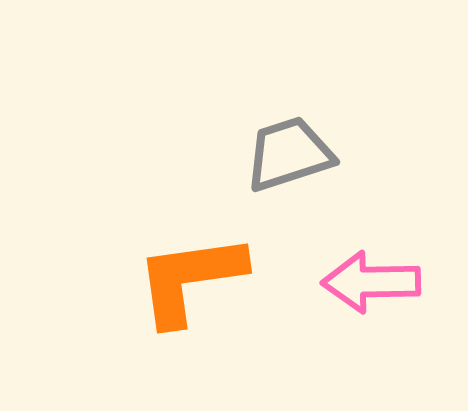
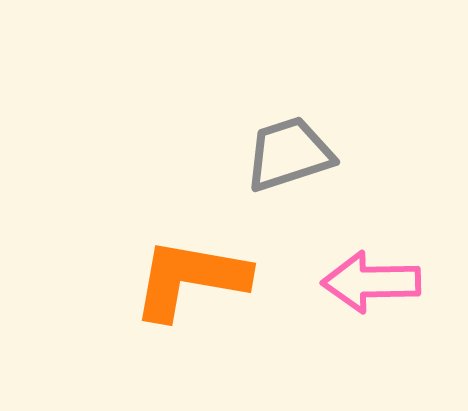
orange L-shape: rotated 18 degrees clockwise
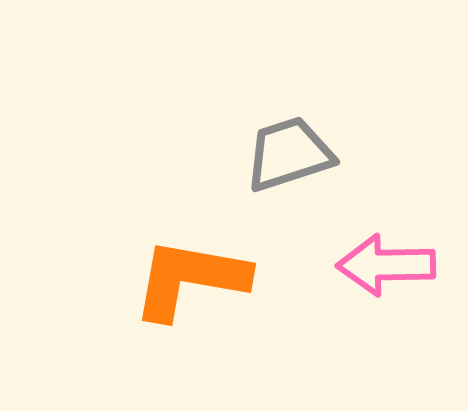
pink arrow: moved 15 px right, 17 px up
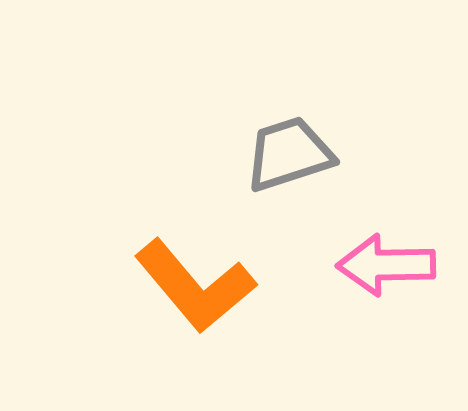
orange L-shape: moved 5 px right, 7 px down; rotated 140 degrees counterclockwise
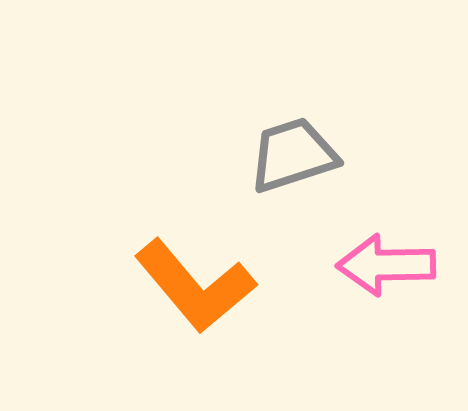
gray trapezoid: moved 4 px right, 1 px down
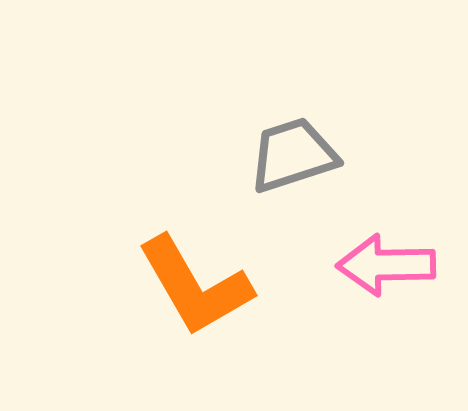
orange L-shape: rotated 10 degrees clockwise
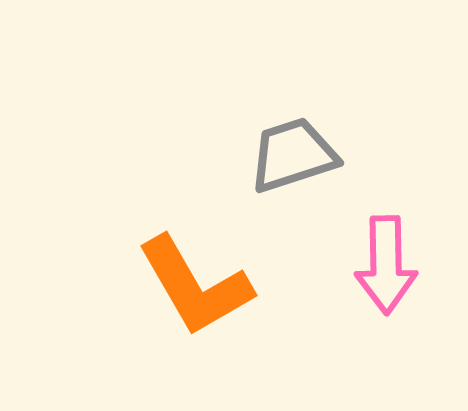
pink arrow: rotated 90 degrees counterclockwise
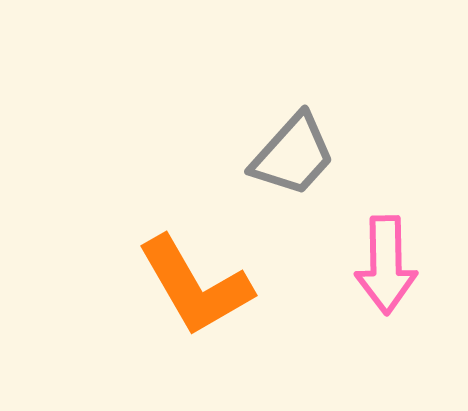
gray trapezoid: rotated 150 degrees clockwise
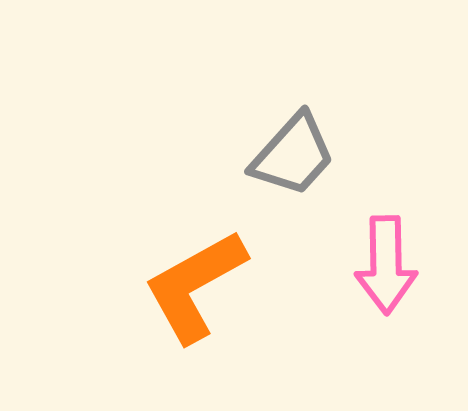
orange L-shape: rotated 91 degrees clockwise
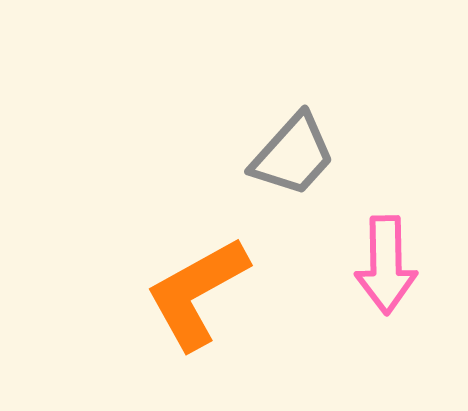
orange L-shape: moved 2 px right, 7 px down
